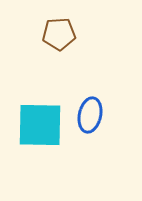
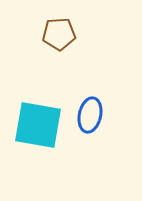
cyan square: moved 2 px left; rotated 9 degrees clockwise
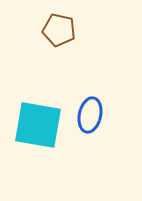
brown pentagon: moved 4 px up; rotated 16 degrees clockwise
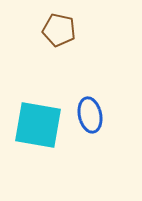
blue ellipse: rotated 24 degrees counterclockwise
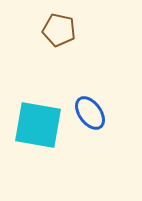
blue ellipse: moved 2 px up; rotated 24 degrees counterclockwise
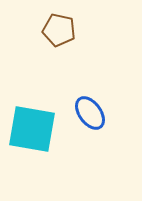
cyan square: moved 6 px left, 4 px down
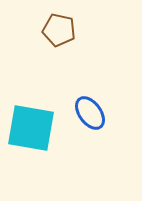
cyan square: moved 1 px left, 1 px up
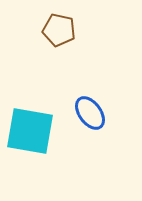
cyan square: moved 1 px left, 3 px down
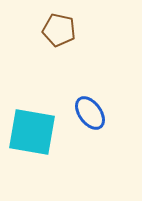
cyan square: moved 2 px right, 1 px down
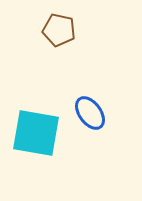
cyan square: moved 4 px right, 1 px down
